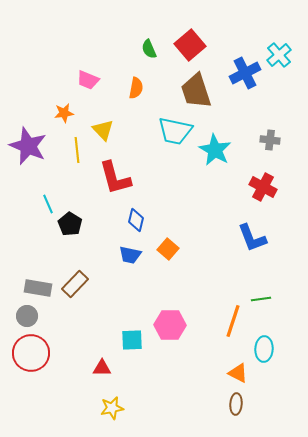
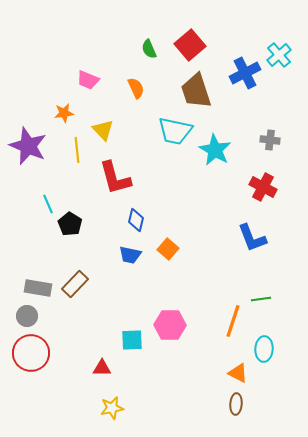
orange semicircle: rotated 35 degrees counterclockwise
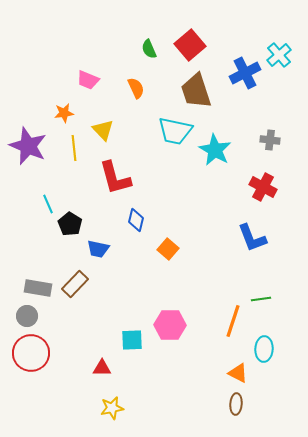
yellow line: moved 3 px left, 2 px up
blue trapezoid: moved 32 px left, 6 px up
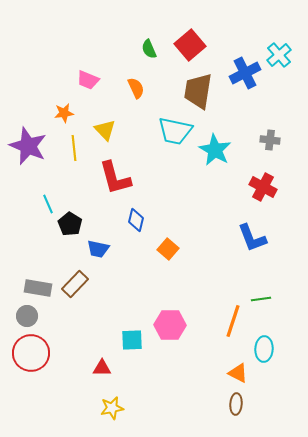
brown trapezoid: moved 2 px right; rotated 27 degrees clockwise
yellow triangle: moved 2 px right
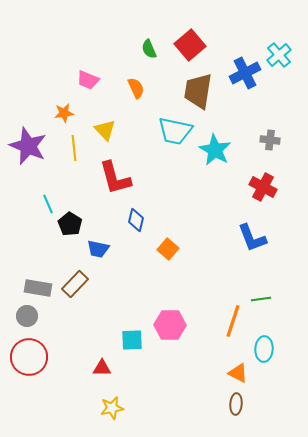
red circle: moved 2 px left, 4 px down
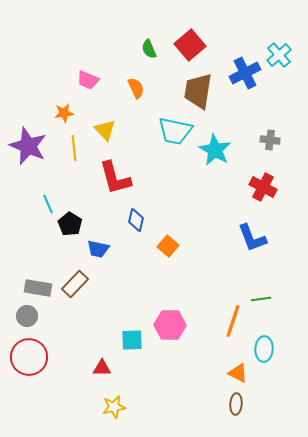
orange square: moved 3 px up
yellow star: moved 2 px right, 1 px up
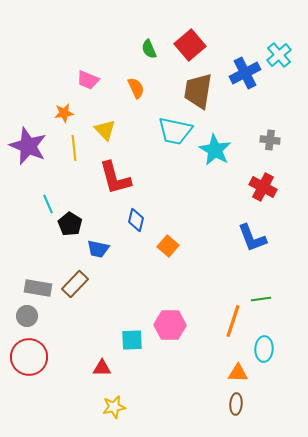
orange triangle: rotated 25 degrees counterclockwise
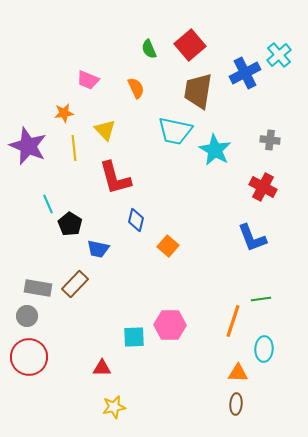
cyan square: moved 2 px right, 3 px up
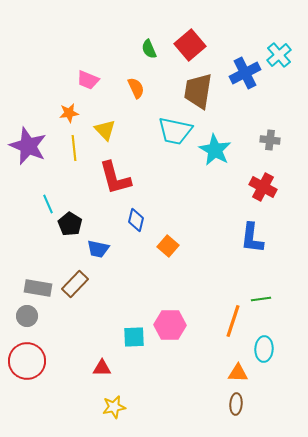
orange star: moved 5 px right
blue L-shape: rotated 28 degrees clockwise
red circle: moved 2 px left, 4 px down
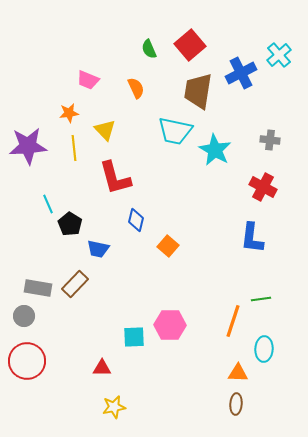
blue cross: moved 4 px left
purple star: rotated 27 degrees counterclockwise
gray circle: moved 3 px left
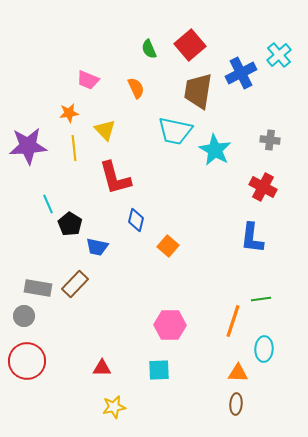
blue trapezoid: moved 1 px left, 2 px up
cyan square: moved 25 px right, 33 px down
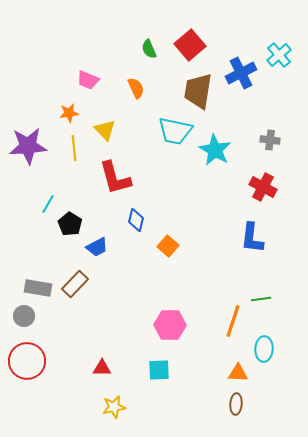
cyan line: rotated 54 degrees clockwise
blue trapezoid: rotated 40 degrees counterclockwise
